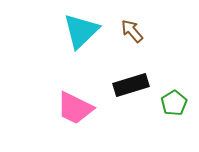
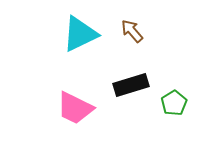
cyan triangle: moved 1 px left, 3 px down; rotated 18 degrees clockwise
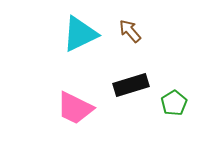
brown arrow: moved 2 px left
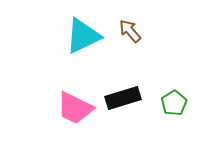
cyan triangle: moved 3 px right, 2 px down
black rectangle: moved 8 px left, 13 px down
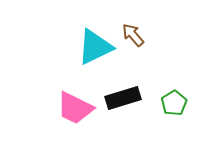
brown arrow: moved 3 px right, 4 px down
cyan triangle: moved 12 px right, 11 px down
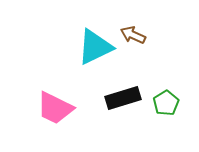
brown arrow: rotated 25 degrees counterclockwise
green pentagon: moved 8 px left
pink trapezoid: moved 20 px left
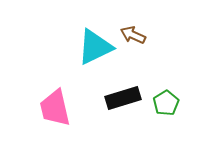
pink trapezoid: rotated 51 degrees clockwise
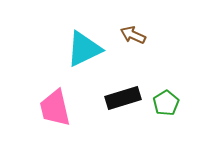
cyan triangle: moved 11 px left, 2 px down
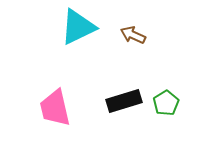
cyan triangle: moved 6 px left, 22 px up
black rectangle: moved 1 px right, 3 px down
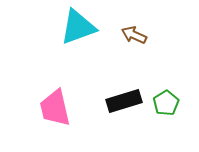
cyan triangle: rotated 6 degrees clockwise
brown arrow: moved 1 px right
